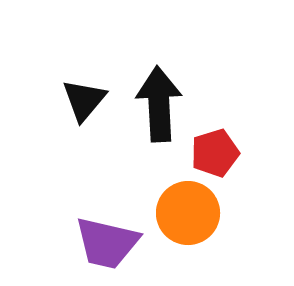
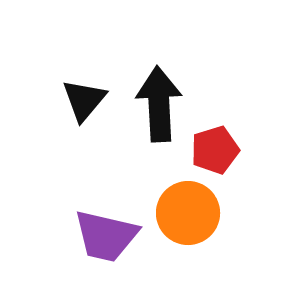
red pentagon: moved 3 px up
purple trapezoid: moved 1 px left, 7 px up
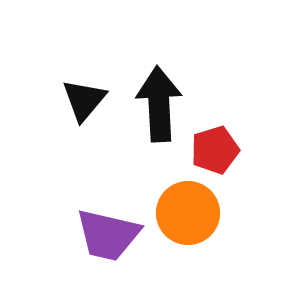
purple trapezoid: moved 2 px right, 1 px up
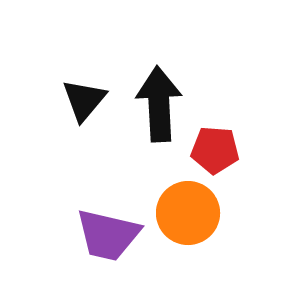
red pentagon: rotated 21 degrees clockwise
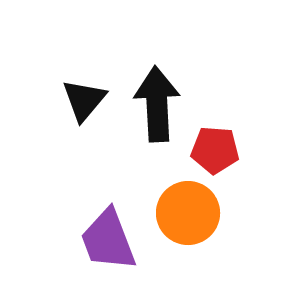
black arrow: moved 2 px left
purple trapezoid: moved 5 px down; rotated 56 degrees clockwise
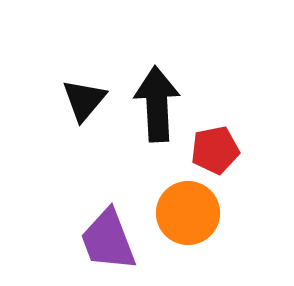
red pentagon: rotated 15 degrees counterclockwise
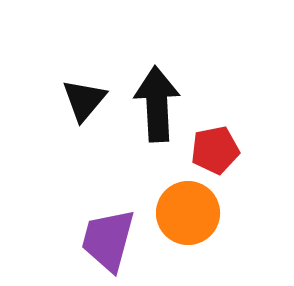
purple trapezoid: rotated 36 degrees clockwise
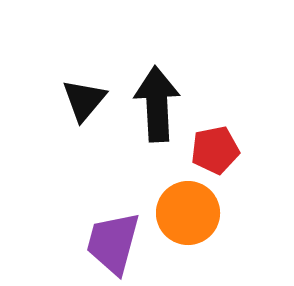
purple trapezoid: moved 5 px right, 3 px down
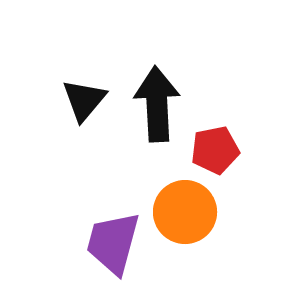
orange circle: moved 3 px left, 1 px up
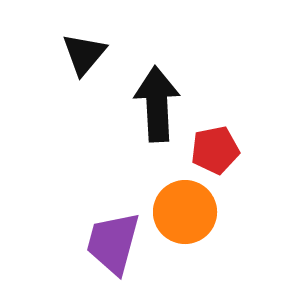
black triangle: moved 46 px up
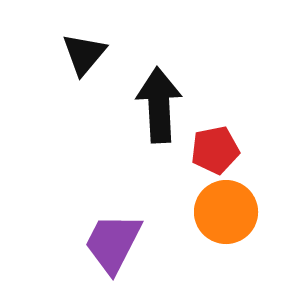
black arrow: moved 2 px right, 1 px down
orange circle: moved 41 px right
purple trapezoid: rotated 12 degrees clockwise
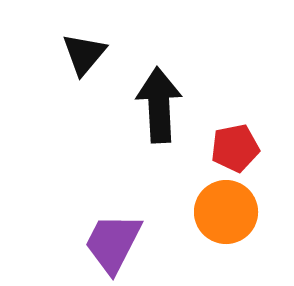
red pentagon: moved 20 px right, 2 px up
